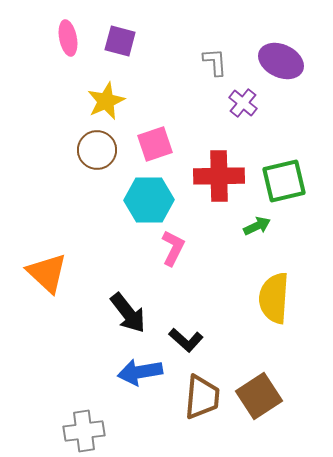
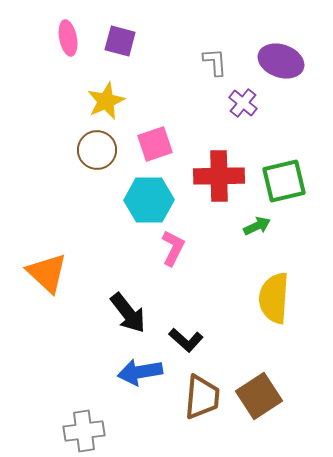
purple ellipse: rotated 6 degrees counterclockwise
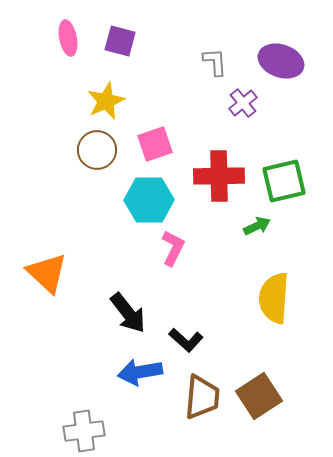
purple cross: rotated 12 degrees clockwise
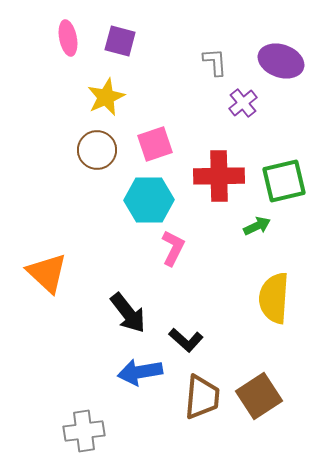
yellow star: moved 4 px up
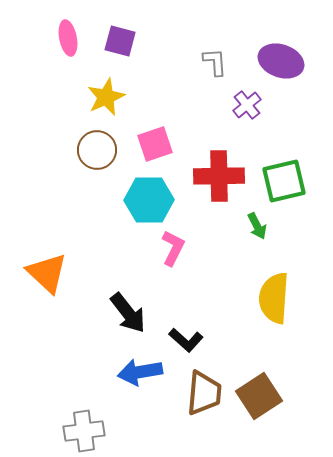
purple cross: moved 4 px right, 2 px down
green arrow: rotated 88 degrees clockwise
brown trapezoid: moved 2 px right, 4 px up
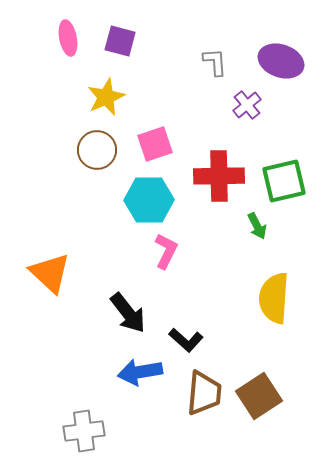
pink L-shape: moved 7 px left, 3 px down
orange triangle: moved 3 px right
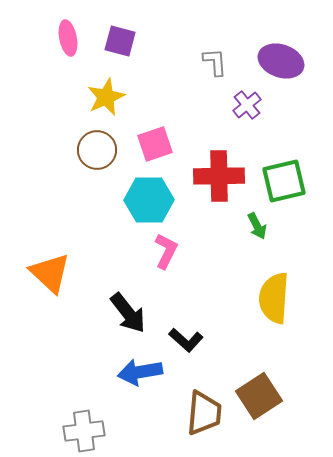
brown trapezoid: moved 20 px down
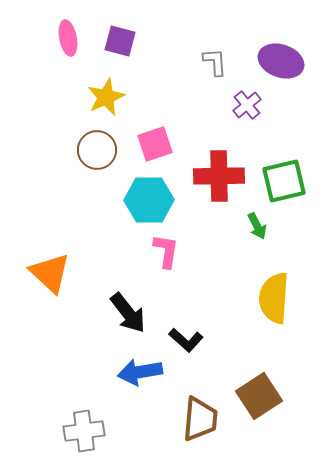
pink L-shape: rotated 18 degrees counterclockwise
brown trapezoid: moved 4 px left, 6 px down
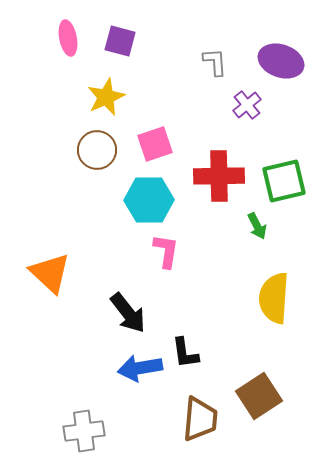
black L-shape: moved 1 px left, 13 px down; rotated 40 degrees clockwise
blue arrow: moved 4 px up
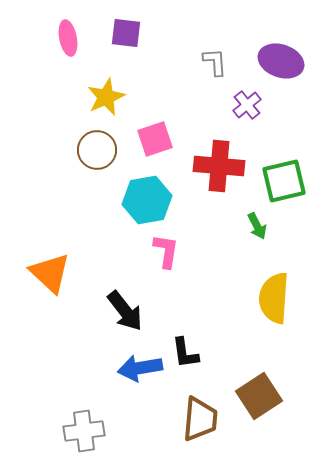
purple square: moved 6 px right, 8 px up; rotated 8 degrees counterclockwise
pink square: moved 5 px up
red cross: moved 10 px up; rotated 6 degrees clockwise
cyan hexagon: moved 2 px left; rotated 9 degrees counterclockwise
black arrow: moved 3 px left, 2 px up
